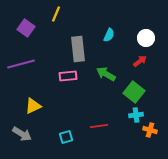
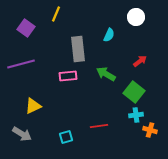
white circle: moved 10 px left, 21 px up
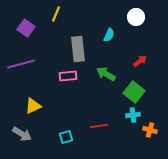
cyan cross: moved 3 px left
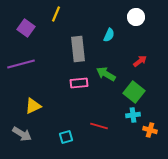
pink rectangle: moved 11 px right, 7 px down
red line: rotated 24 degrees clockwise
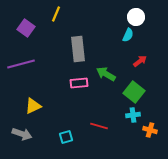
cyan semicircle: moved 19 px right
gray arrow: rotated 12 degrees counterclockwise
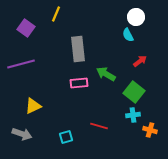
cyan semicircle: rotated 128 degrees clockwise
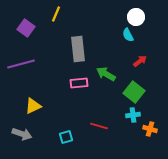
orange cross: moved 1 px up
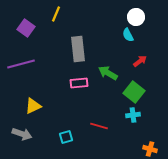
green arrow: moved 2 px right, 1 px up
orange cross: moved 20 px down
